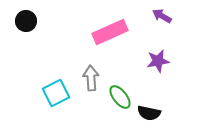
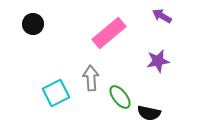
black circle: moved 7 px right, 3 px down
pink rectangle: moved 1 px left, 1 px down; rotated 16 degrees counterclockwise
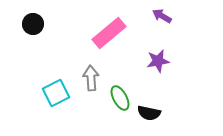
green ellipse: moved 1 px down; rotated 10 degrees clockwise
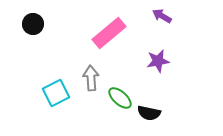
green ellipse: rotated 20 degrees counterclockwise
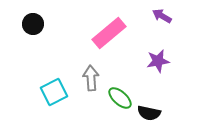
cyan square: moved 2 px left, 1 px up
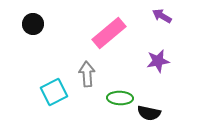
gray arrow: moved 4 px left, 4 px up
green ellipse: rotated 40 degrees counterclockwise
